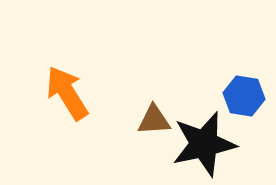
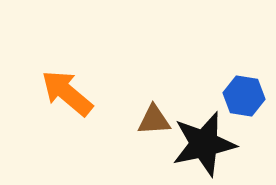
orange arrow: rotated 18 degrees counterclockwise
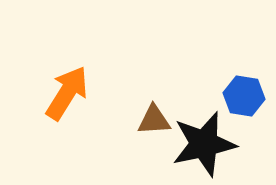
orange arrow: rotated 82 degrees clockwise
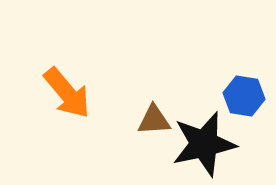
orange arrow: rotated 108 degrees clockwise
